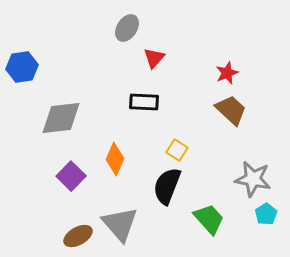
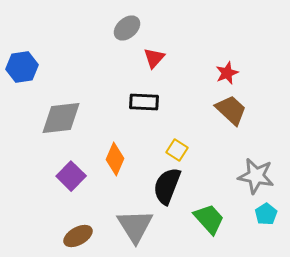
gray ellipse: rotated 16 degrees clockwise
gray star: moved 3 px right, 3 px up
gray triangle: moved 15 px right, 2 px down; rotated 9 degrees clockwise
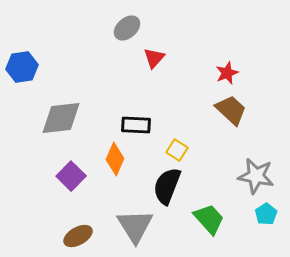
black rectangle: moved 8 px left, 23 px down
